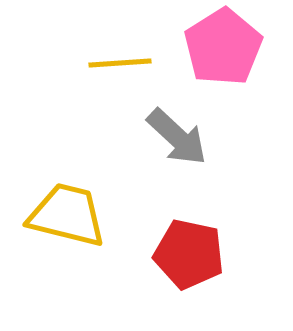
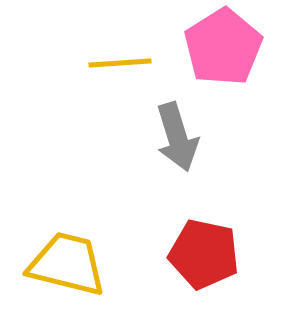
gray arrow: rotated 30 degrees clockwise
yellow trapezoid: moved 49 px down
red pentagon: moved 15 px right
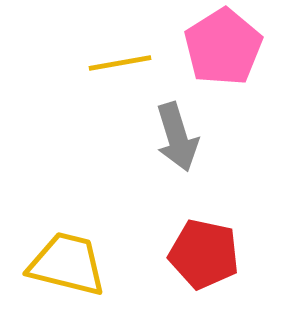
yellow line: rotated 6 degrees counterclockwise
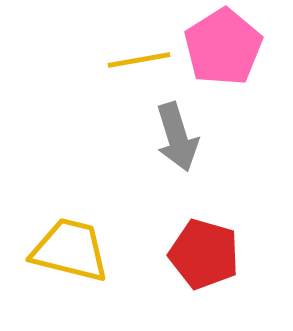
yellow line: moved 19 px right, 3 px up
red pentagon: rotated 4 degrees clockwise
yellow trapezoid: moved 3 px right, 14 px up
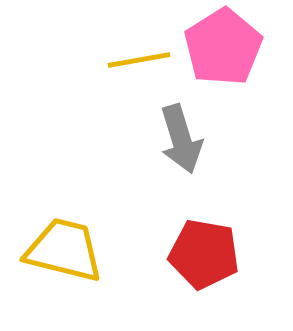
gray arrow: moved 4 px right, 2 px down
yellow trapezoid: moved 6 px left
red pentagon: rotated 6 degrees counterclockwise
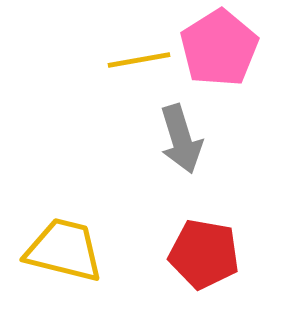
pink pentagon: moved 4 px left, 1 px down
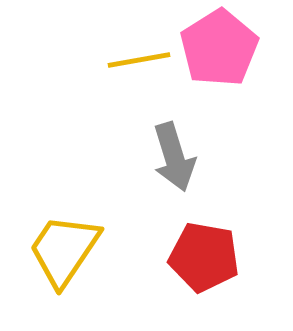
gray arrow: moved 7 px left, 18 px down
yellow trapezoid: rotated 70 degrees counterclockwise
red pentagon: moved 3 px down
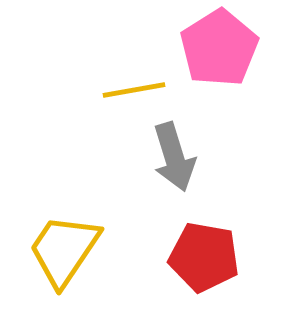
yellow line: moved 5 px left, 30 px down
